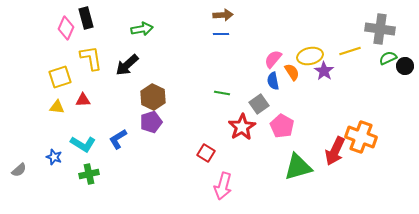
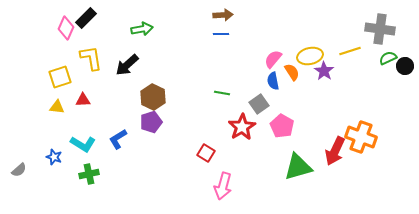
black rectangle: rotated 60 degrees clockwise
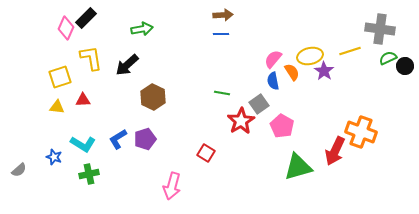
purple pentagon: moved 6 px left, 17 px down
red star: moved 1 px left, 6 px up
orange cross: moved 5 px up
pink arrow: moved 51 px left
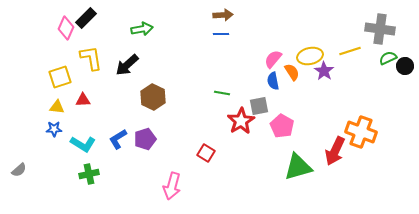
gray square: moved 2 px down; rotated 24 degrees clockwise
blue star: moved 28 px up; rotated 21 degrees counterclockwise
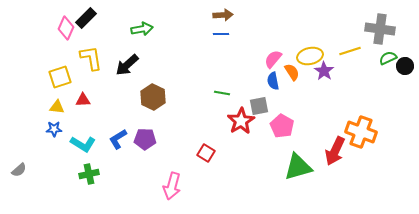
purple pentagon: rotated 20 degrees clockwise
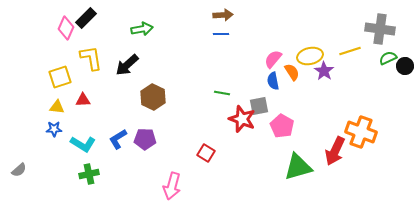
red star: moved 1 px right, 2 px up; rotated 20 degrees counterclockwise
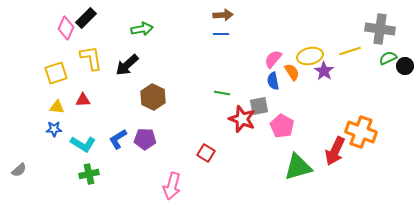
yellow square: moved 4 px left, 4 px up
